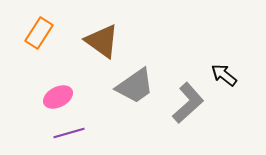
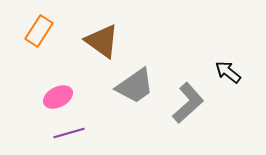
orange rectangle: moved 2 px up
black arrow: moved 4 px right, 3 px up
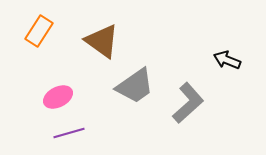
black arrow: moved 1 px left, 12 px up; rotated 16 degrees counterclockwise
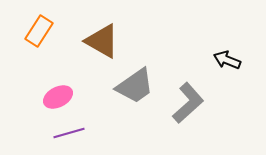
brown triangle: rotated 6 degrees counterclockwise
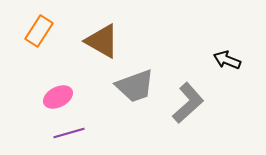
gray trapezoid: rotated 15 degrees clockwise
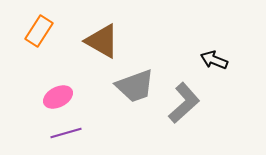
black arrow: moved 13 px left
gray L-shape: moved 4 px left
purple line: moved 3 px left
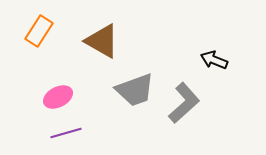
gray trapezoid: moved 4 px down
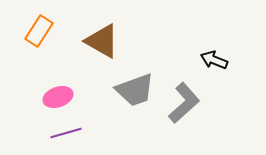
pink ellipse: rotated 8 degrees clockwise
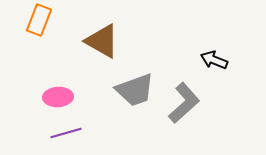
orange rectangle: moved 11 px up; rotated 12 degrees counterclockwise
pink ellipse: rotated 16 degrees clockwise
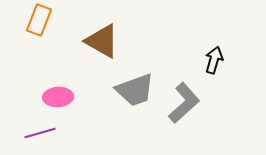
black arrow: rotated 84 degrees clockwise
purple line: moved 26 px left
